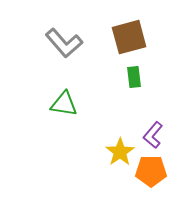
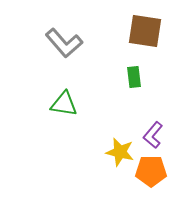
brown square: moved 16 px right, 6 px up; rotated 24 degrees clockwise
yellow star: rotated 24 degrees counterclockwise
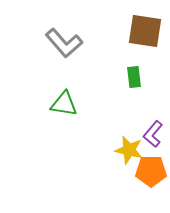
purple L-shape: moved 1 px up
yellow star: moved 9 px right, 2 px up
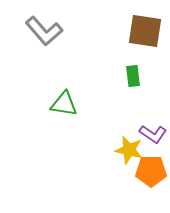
gray L-shape: moved 20 px left, 12 px up
green rectangle: moved 1 px left, 1 px up
purple L-shape: rotated 96 degrees counterclockwise
